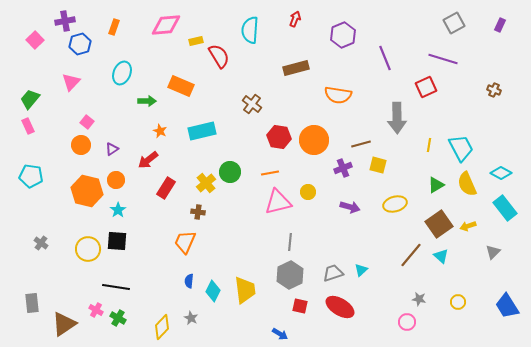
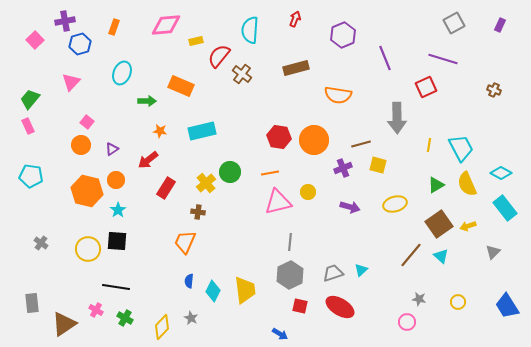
red semicircle at (219, 56): rotated 110 degrees counterclockwise
brown cross at (252, 104): moved 10 px left, 30 px up
orange star at (160, 131): rotated 16 degrees counterclockwise
green cross at (118, 318): moved 7 px right
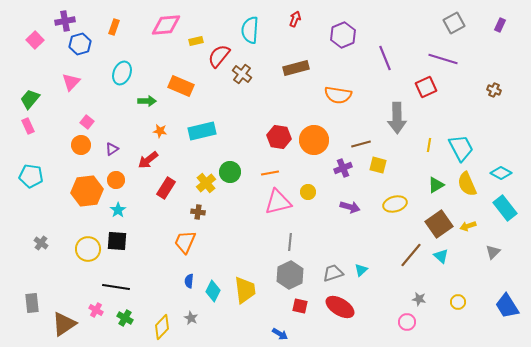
orange hexagon at (87, 191): rotated 20 degrees counterclockwise
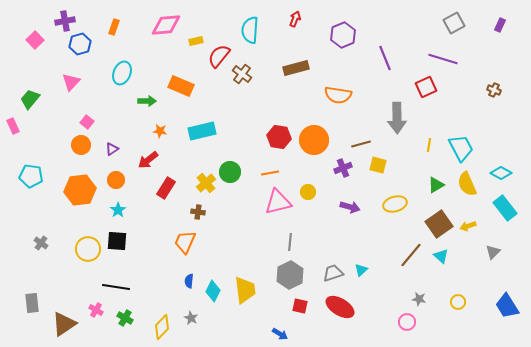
pink rectangle at (28, 126): moved 15 px left
orange hexagon at (87, 191): moved 7 px left, 1 px up
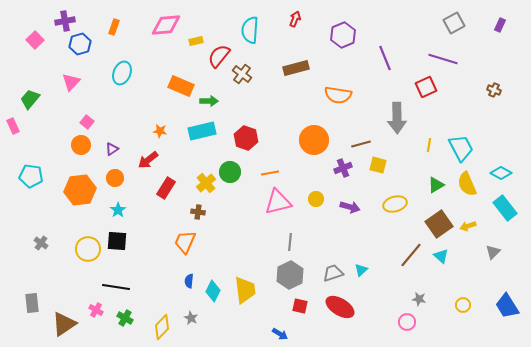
green arrow at (147, 101): moved 62 px right
red hexagon at (279, 137): moved 33 px left, 1 px down; rotated 10 degrees clockwise
orange circle at (116, 180): moved 1 px left, 2 px up
yellow circle at (308, 192): moved 8 px right, 7 px down
yellow circle at (458, 302): moved 5 px right, 3 px down
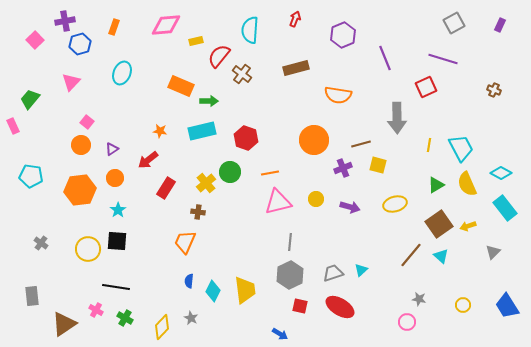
gray rectangle at (32, 303): moved 7 px up
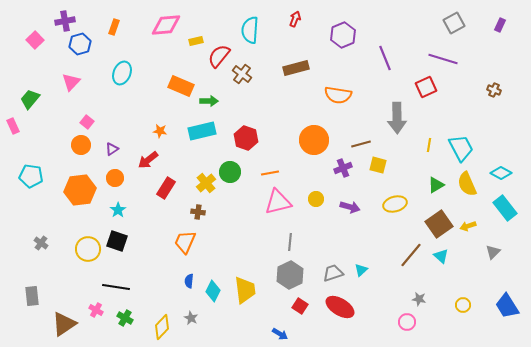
black square at (117, 241): rotated 15 degrees clockwise
red square at (300, 306): rotated 21 degrees clockwise
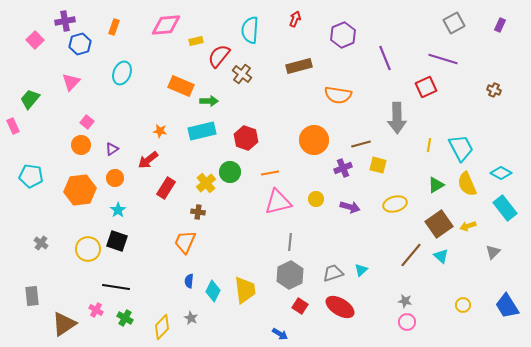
brown rectangle at (296, 68): moved 3 px right, 2 px up
gray star at (419, 299): moved 14 px left, 2 px down
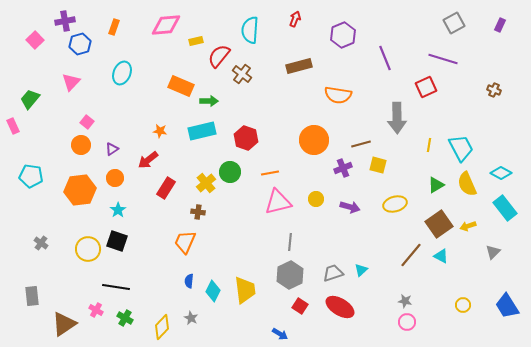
cyan triangle at (441, 256): rotated 14 degrees counterclockwise
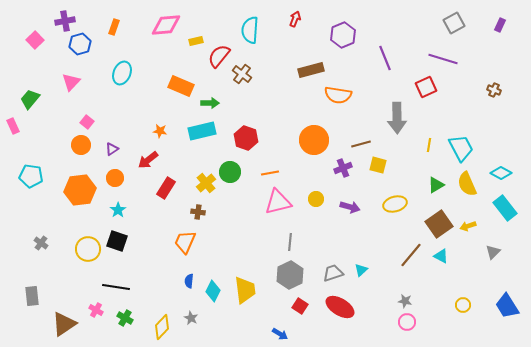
brown rectangle at (299, 66): moved 12 px right, 4 px down
green arrow at (209, 101): moved 1 px right, 2 px down
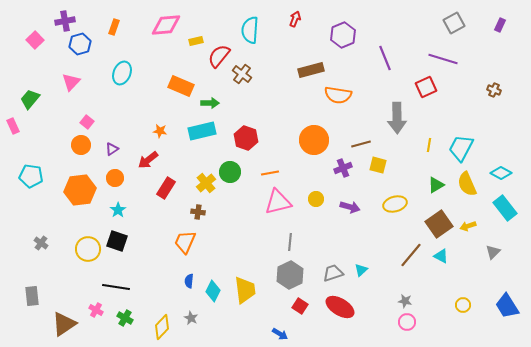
cyan trapezoid at (461, 148): rotated 124 degrees counterclockwise
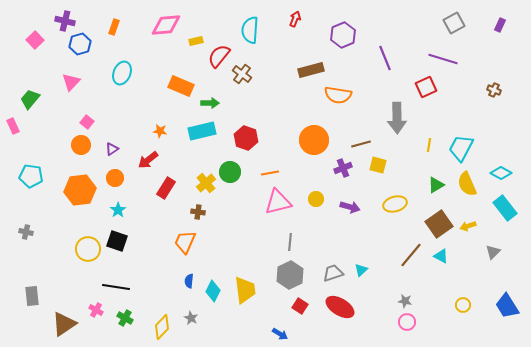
purple cross at (65, 21): rotated 24 degrees clockwise
gray cross at (41, 243): moved 15 px left, 11 px up; rotated 24 degrees counterclockwise
